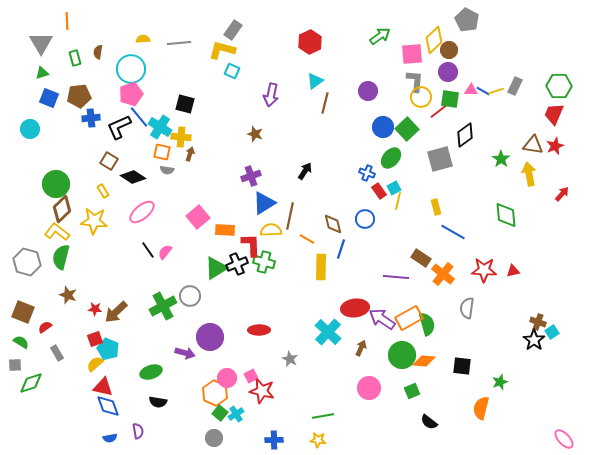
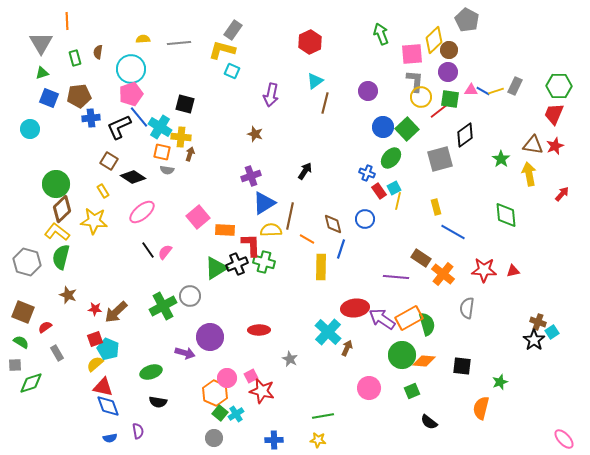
green arrow at (380, 36): moved 1 px right, 2 px up; rotated 75 degrees counterclockwise
brown arrow at (361, 348): moved 14 px left
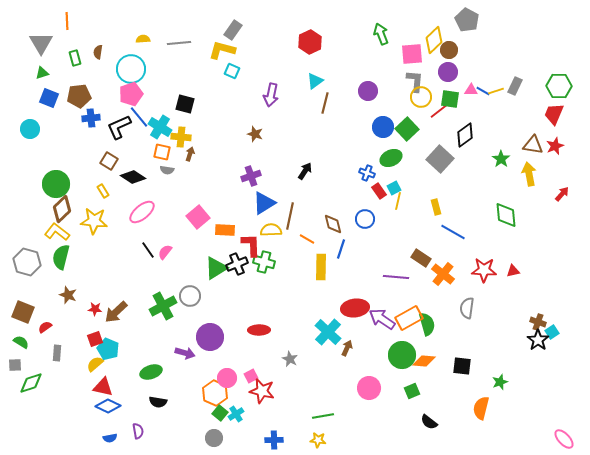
green ellipse at (391, 158): rotated 25 degrees clockwise
gray square at (440, 159): rotated 32 degrees counterclockwise
black star at (534, 340): moved 4 px right
gray rectangle at (57, 353): rotated 35 degrees clockwise
blue diamond at (108, 406): rotated 45 degrees counterclockwise
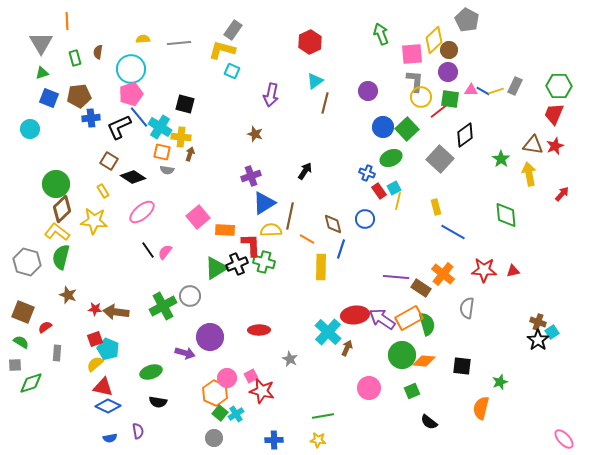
brown rectangle at (421, 258): moved 30 px down
red ellipse at (355, 308): moved 7 px down
brown arrow at (116, 312): rotated 50 degrees clockwise
